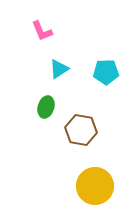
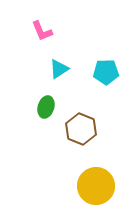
brown hexagon: moved 1 px up; rotated 12 degrees clockwise
yellow circle: moved 1 px right
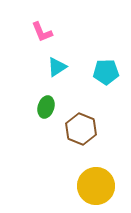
pink L-shape: moved 1 px down
cyan triangle: moved 2 px left, 2 px up
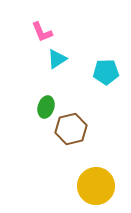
cyan triangle: moved 8 px up
brown hexagon: moved 10 px left; rotated 24 degrees clockwise
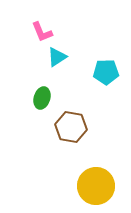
cyan triangle: moved 2 px up
green ellipse: moved 4 px left, 9 px up
brown hexagon: moved 2 px up; rotated 24 degrees clockwise
